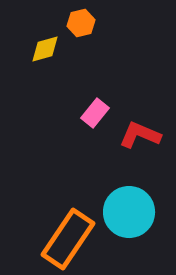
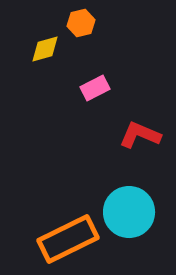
pink rectangle: moved 25 px up; rotated 24 degrees clockwise
orange rectangle: rotated 30 degrees clockwise
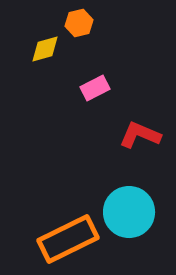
orange hexagon: moved 2 px left
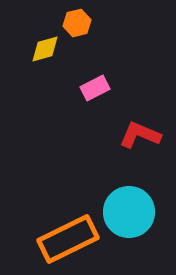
orange hexagon: moved 2 px left
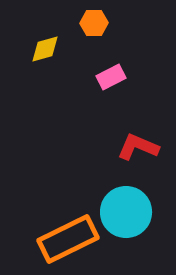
orange hexagon: moved 17 px right; rotated 12 degrees clockwise
pink rectangle: moved 16 px right, 11 px up
red L-shape: moved 2 px left, 12 px down
cyan circle: moved 3 px left
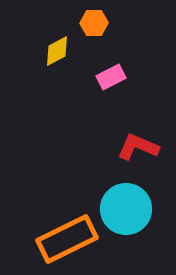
yellow diamond: moved 12 px right, 2 px down; rotated 12 degrees counterclockwise
cyan circle: moved 3 px up
orange rectangle: moved 1 px left
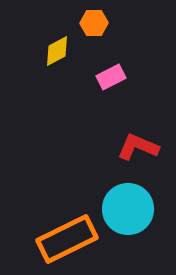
cyan circle: moved 2 px right
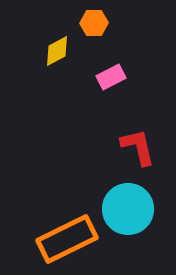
red L-shape: rotated 54 degrees clockwise
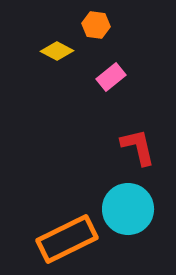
orange hexagon: moved 2 px right, 2 px down; rotated 8 degrees clockwise
yellow diamond: rotated 56 degrees clockwise
pink rectangle: rotated 12 degrees counterclockwise
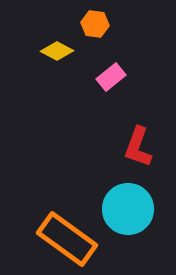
orange hexagon: moved 1 px left, 1 px up
red L-shape: rotated 147 degrees counterclockwise
orange rectangle: rotated 62 degrees clockwise
